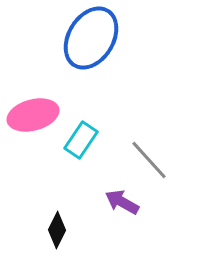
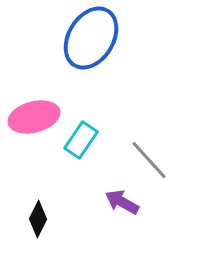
pink ellipse: moved 1 px right, 2 px down
black diamond: moved 19 px left, 11 px up
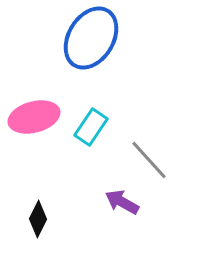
cyan rectangle: moved 10 px right, 13 px up
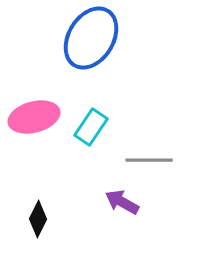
gray line: rotated 48 degrees counterclockwise
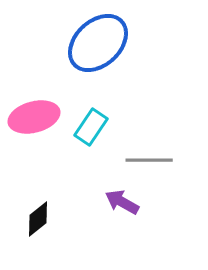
blue ellipse: moved 7 px right, 5 px down; rotated 16 degrees clockwise
black diamond: rotated 24 degrees clockwise
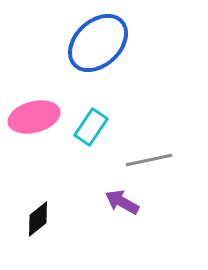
gray line: rotated 12 degrees counterclockwise
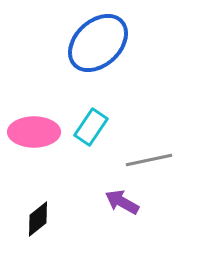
pink ellipse: moved 15 px down; rotated 15 degrees clockwise
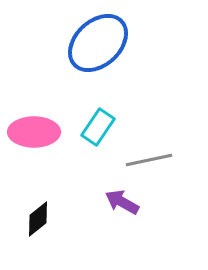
cyan rectangle: moved 7 px right
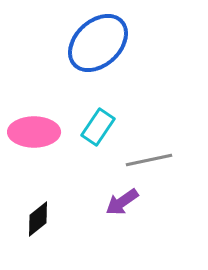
purple arrow: rotated 64 degrees counterclockwise
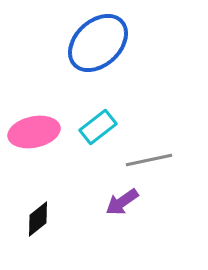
cyan rectangle: rotated 18 degrees clockwise
pink ellipse: rotated 12 degrees counterclockwise
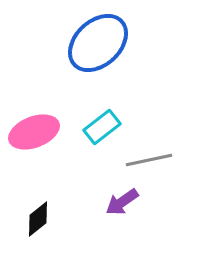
cyan rectangle: moved 4 px right
pink ellipse: rotated 9 degrees counterclockwise
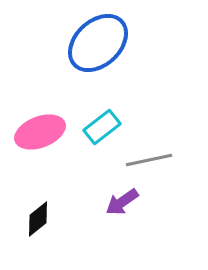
pink ellipse: moved 6 px right
